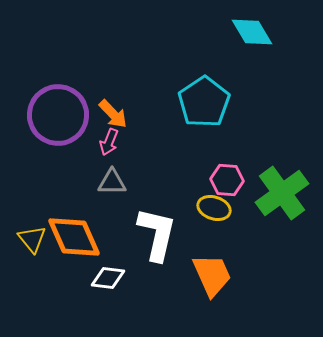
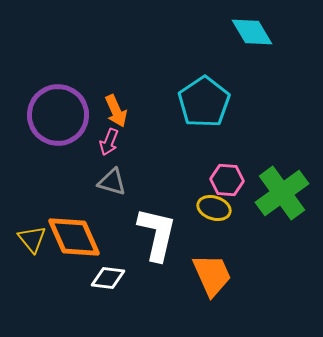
orange arrow: moved 3 px right, 3 px up; rotated 20 degrees clockwise
gray triangle: rotated 16 degrees clockwise
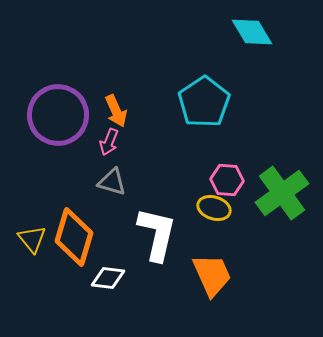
orange diamond: rotated 40 degrees clockwise
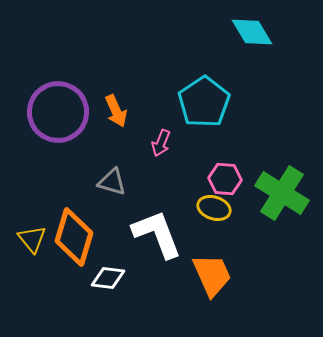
purple circle: moved 3 px up
pink arrow: moved 52 px right, 1 px down
pink hexagon: moved 2 px left, 1 px up
green cross: rotated 22 degrees counterclockwise
white L-shape: rotated 34 degrees counterclockwise
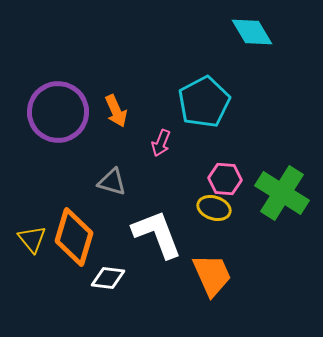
cyan pentagon: rotated 6 degrees clockwise
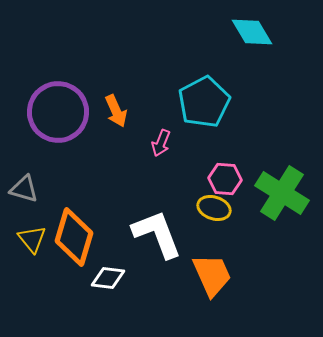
gray triangle: moved 88 px left, 7 px down
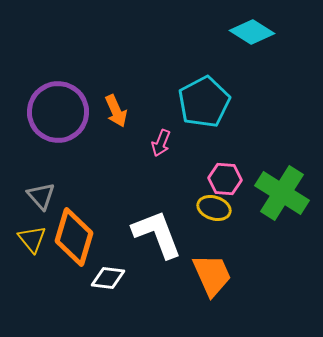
cyan diamond: rotated 27 degrees counterclockwise
gray triangle: moved 17 px right, 7 px down; rotated 32 degrees clockwise
